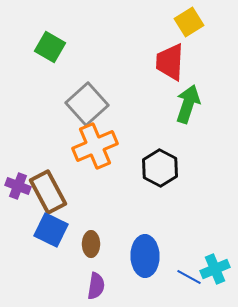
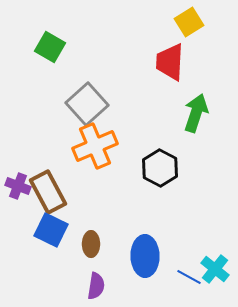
green arrow: moved 8 px right, 9 px down
cyan cross: rotated 28 degrees counterclockwise
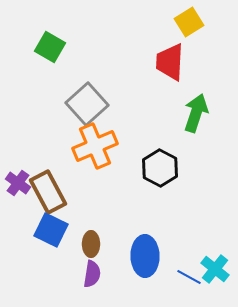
purple cross: moved 3 px up; rotated 15 degrees clockwise
purple semicircle: moved 4 px left, 12 px up
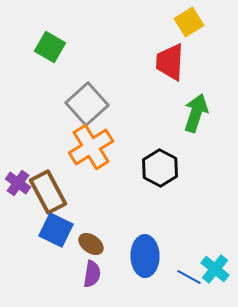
orange cross: moved 4 px left, 1 px down; rotated 9 degrees counterclockwise
blue square: moved 5 px right
brown ellipse: rotated 55 degrees counterclockwise
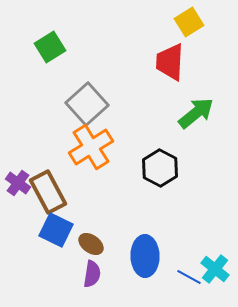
green square: rotated 28 degrees clockwise
green arrow: rotated 33 degrees clockwise
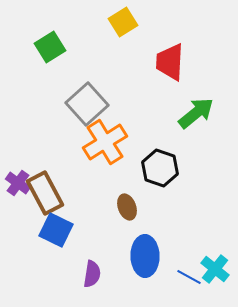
yellow square: moved 66 px left
orange cross: moved 14 px right, 5 px up
black hexagon: rotated 9 degrees counterclockwise
brown rectangle: moved 3 px left, 1 px down
brown ellipse: moved 36 px right, 37 px up; rotated 35 degrees clockwise
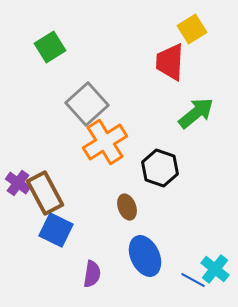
yellow square: moved 69 px right, 7 px down
blue ellipse: rotated 24 degrees counterclockwise
blue line: moved 4 px right, 3 px down
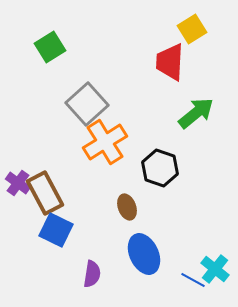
blue ellipse: moved 1 px left, 2 px up
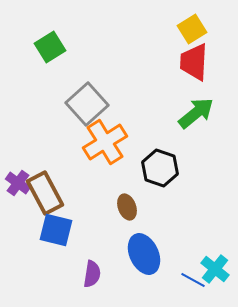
red trapezoid: moved 24 px right
blue square: rotated 12 degrees counterclockwise
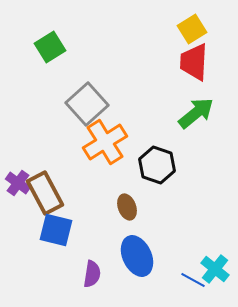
black hexagon: moved 3 px left, 3 px up
blue ellipse: moved 7 px left, 2 px down
